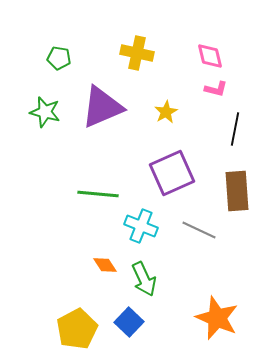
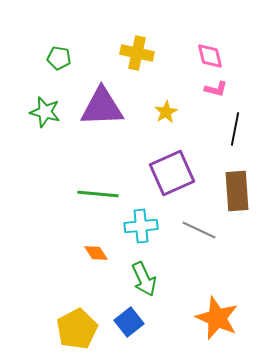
purple triangle: rotated 21 degrees clockwise
cyan cross: rotated 28 degrees counterclockwise
orange diamond: moved 9 px left, 12 px up
blue square: rotated 8 degrees clockwise
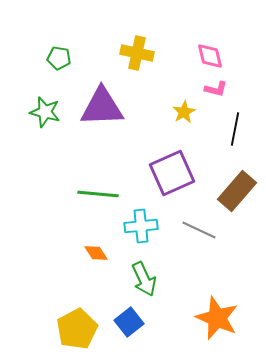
yellow star: moved 18 px right
brown rectangle: rotated 45 degrees clockwise
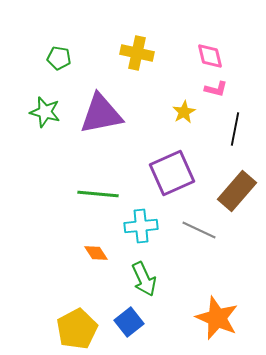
purple triangle: moved 1 px left, 7 px down; rotated 9 degrees counterclockwise
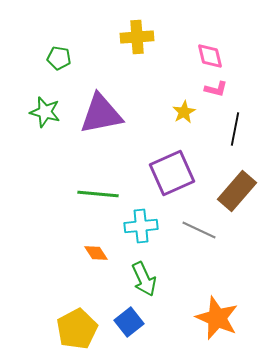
yellow cross: moved 16 px up; rotated 16 degrees counterclockwise
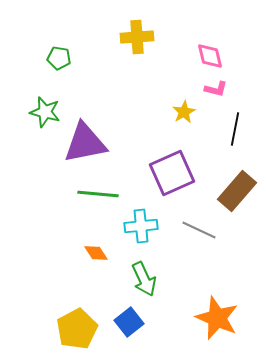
purple triangle: moved 16 px left, 29 px down
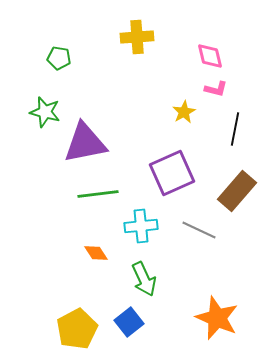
green line: rotated 12 degrees counterclockwise
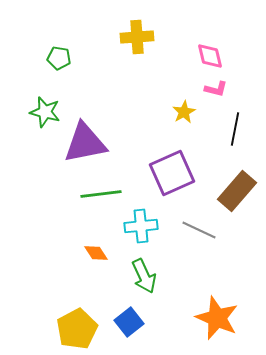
green line: moved 3 px right
green arrow: moved 3 px up
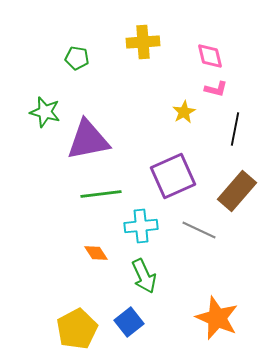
yellow cross: moved 6 px right, 5 px down
green pentagon: moved 18 px right
purple triangle: moved 3 px right, 3 px up
purple square: moved 1 px right, 3 px down
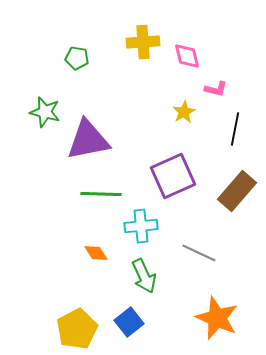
pink diamond: moved 23 px left
green line: rotated 9 degrees clockwise
gray line: moved 23 px down
